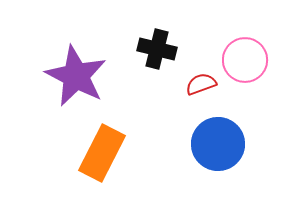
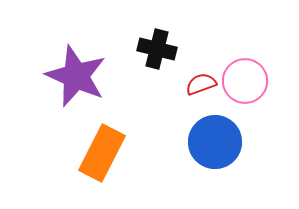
pink circle: moved 21 px down
purple star: rotated 4 degrees counterclockwise
blue circle: moved 3 px left, 2 px up
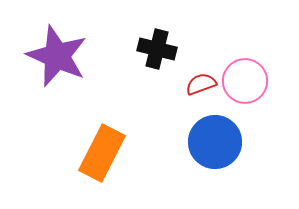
purple star: moved 19 px left, 20 px up
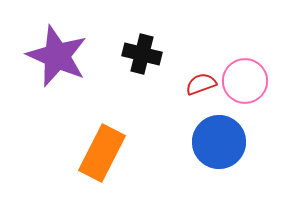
black cross: moved 15 px left, 5 px down
blue circle: moved 4 px right
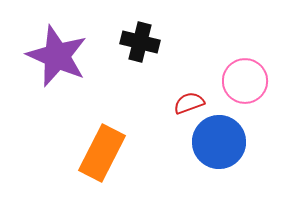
black cross: moved 2 px left, 12 px up
red semicircle: moved 12 px left, 19 px down
